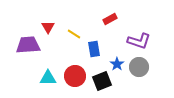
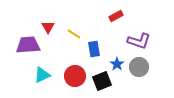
red rectangle: moved 6 px right, 3 px up
cyan triangle: moved 6 px left, 3 px up; rotated 24 degrees counterclockwise
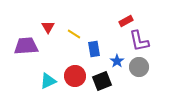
red rectangle: moved 10 px right, 5 px down
purple L-shape: rotated 60 degrees clockwise
purple trapezoid: moved 2 px left, 1 px down
blue star: moved 3 px up
cyan triangle: moved 6 px right, 6 px down
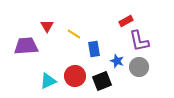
red triangle: moved 1 px left, 1 px up
blue star: rotated 16 degrees counterclockwise
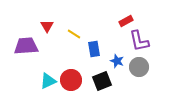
red circle: moved 4 px left, 4 px down
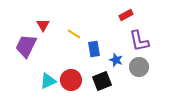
red rectangle: moved 6 px up
red triangle: moved 4 px left, 1 px up
purple trapezoid: rotated 60 degrees counterclockwise
blue star: moved 1 px left, 1 px up
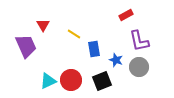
purple trapezoid: rotated 130 degrees clockwise
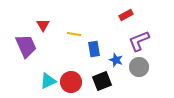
yellow line: rotated 24 degrees counterclockwise
purple L-shape: rotated 80 degrees clockwise
red circle: moved 2 px down
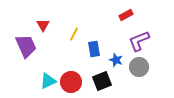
yellow line: rotated 72 degrees counterclockwise
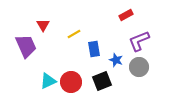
yellow line: rotated 32 degrees clockwise
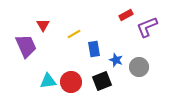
purple L-shape: moved 8 px right, 14 px up
cyan triangle: rotated 18 degrees clockwise
